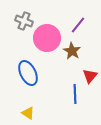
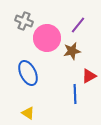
brown star: rotated 30 degrees clockwise
red triangle: moved 1 px left; rotated 21 degrees clockwise
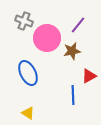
blue line: moved 2 px left, 1 px down
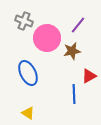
blue line: moved 1 px right, 1 px up
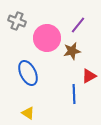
gray cross: moved 7 px left
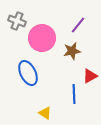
pink circle: moved 5 px left
red triangle: moved 1 px right
yellow triangle: moved 17 px right
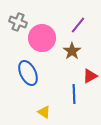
gray cross: moved 1 px right, 1 px down
brown star: rotated 24 degrees counterclockwise
yellow triangle: moved 1 px left, 1 px up
